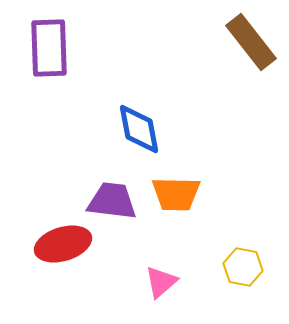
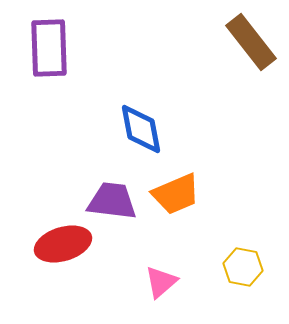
blue diamond: moved 2 px right
orange trapezoid: rotated 24 degrees counterclockwise
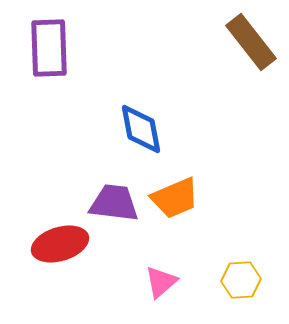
orange trapezoid: moved 1 px left, 4 px down
purple trapezoid: moved 2 px right, 2 px down
red ellipse: moved 3 px left
yellow hexagon: moved 2 px left, 13 px down; rotated 15 degrees counterclockwise
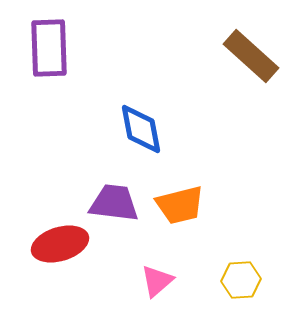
brown rectangle: moved 14 px down; rotated 10 degrees counterclockwise
orange trapezoid: moved 5 px right, 7 px down; rotated 9 degrees clockwise
pink triangle: moved 4 px left, 1 px up
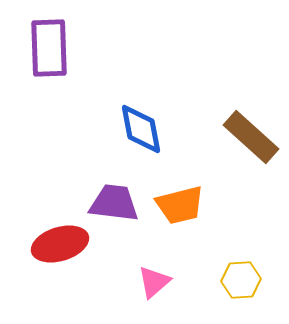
brown rectangle: moved 81 px down
pink triangle: moved 3 px left, 1 px down
